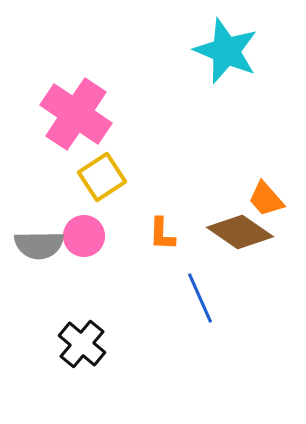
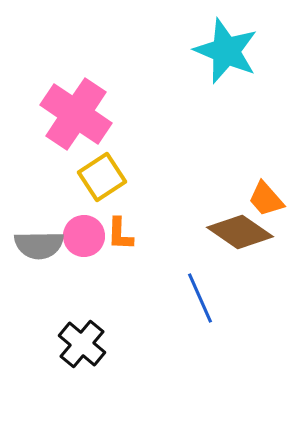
orange L-shape: moved 42 px left
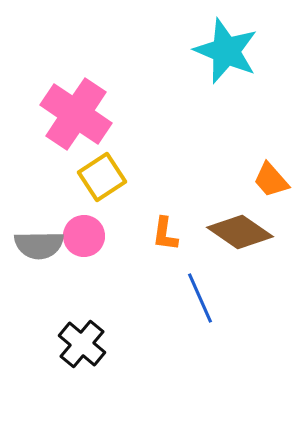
orange trapezoid: moved 5 px right, 19 px up
orange L-shape: moved 45 px right; rotated 6 degrees clockwise
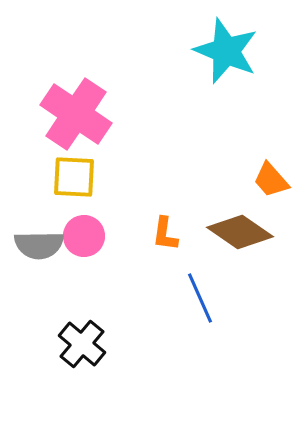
yellow square: moved 28 px left; rotated 36 degrees clockwise
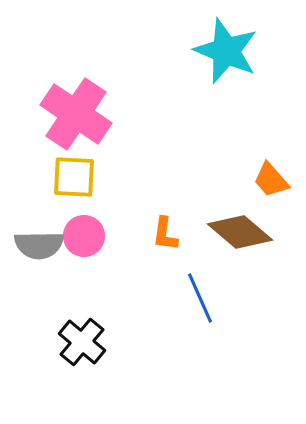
brown diamond: rotated 6 degrees clockwise
black cross: moved 2 px up
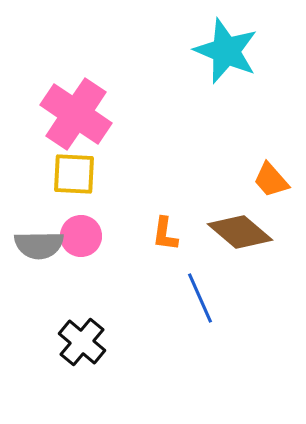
yellow square: moved 3 px up
pink circle: moved 3 px left
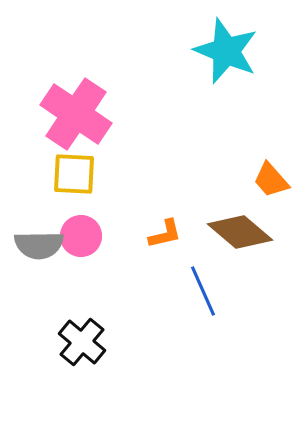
orange L-shape: rotated 111 degrees counterclockwise
blue line: moved 3 px right, 7 px up
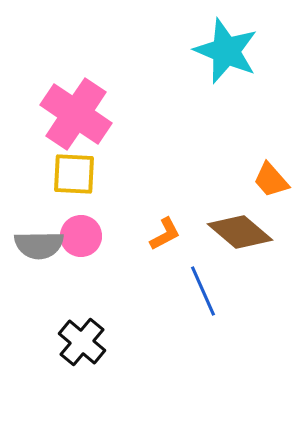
orange L-shape: rotated 15 degrees counterclockwise
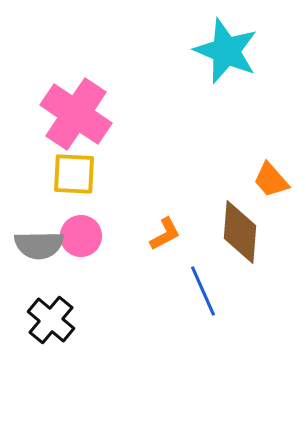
brown diamond: rotated 54 degrees clockwise
black cross: moved 31 px left, 22 px up
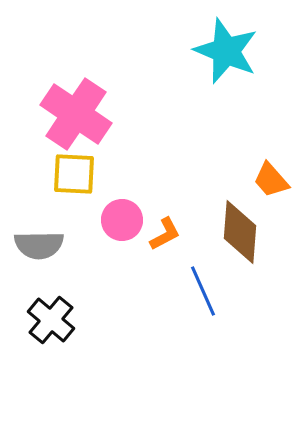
pink circle: moved 41 px right, 16 px up
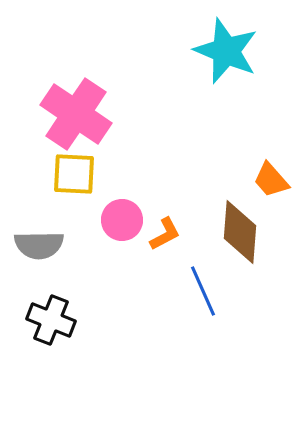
black cross: rotated 18 degrees counterclockwise
